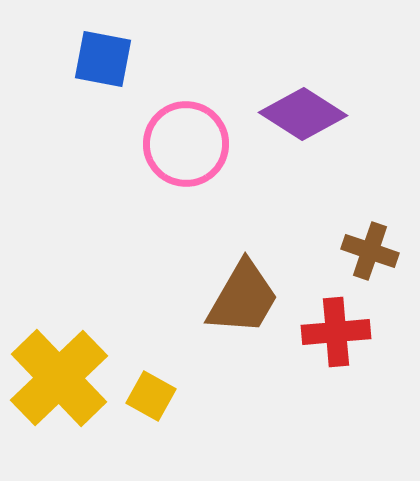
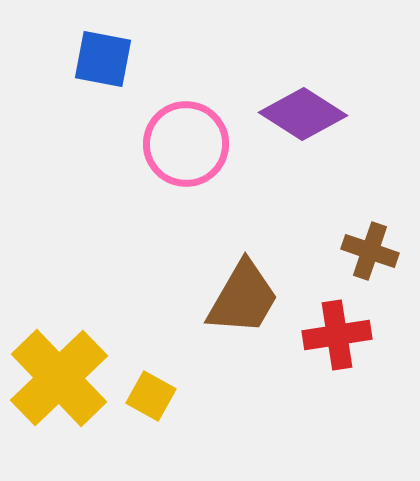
red cross: moved 1 px right, 3 px down; rotated 4 degrees counterclockwise
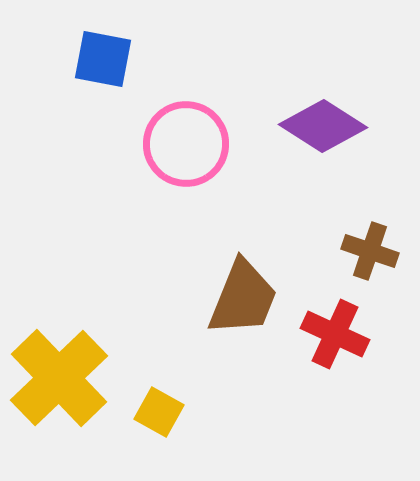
purple diamond: moved 20 px right, 12 px down
brown trapezoid: rotated 8 degrees counterclockwise
red cross: moved 2 px left, 1 px up; rotated 34 degrees clockwise
yellow square: moved 8 px right, 16 px down
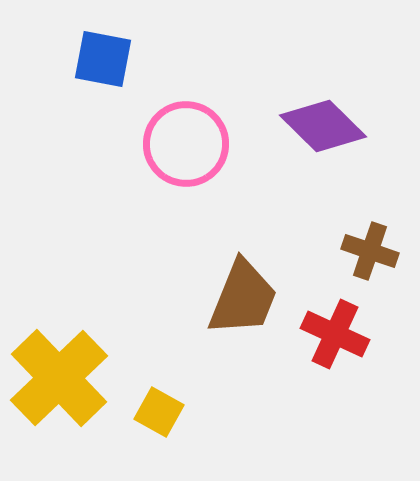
purple diamond: rotated 12 degrees clockwise
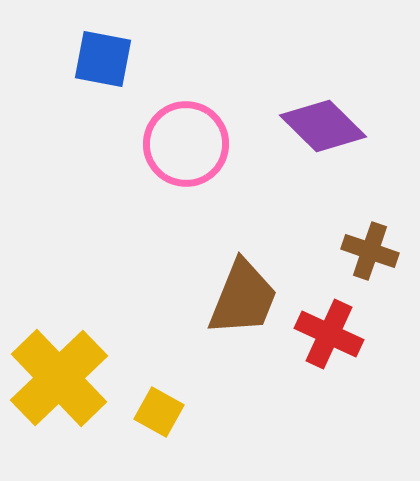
red cross: moved 6 px left
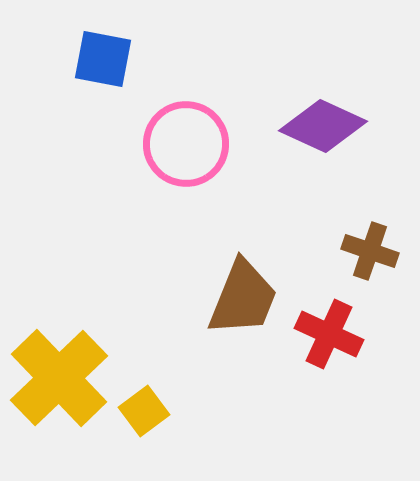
purple diamond: rotated 20 degrees counterclockwise
yellow square: moved 15 px left, 1 px up; rotated 24 degrees clockwise
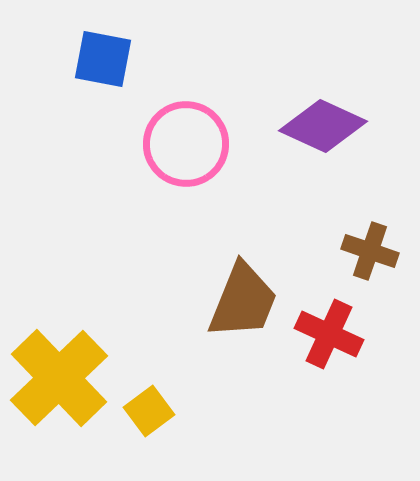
brown trapezoid: moved 3 px down
yellow square: moved 5 px right
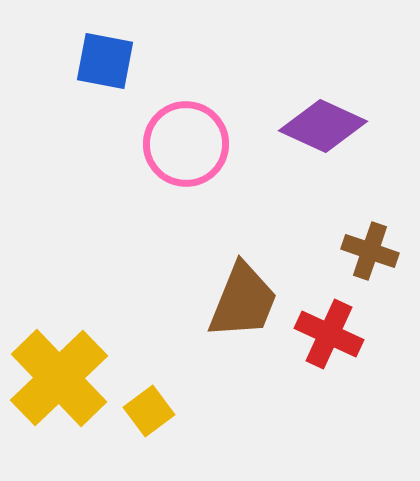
blue square: moved 2 px right, 2 px down
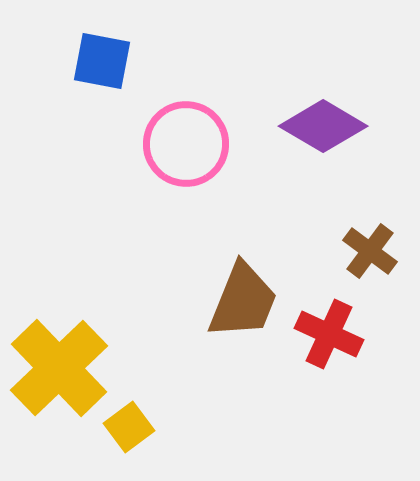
blue square: moved 3 px left
purple diamond: rotated 6 degrees clockwise
brown cross: rotated 18 degrees clockwise
yellow cross: moved 10 px up
yellow square: moved 20 px left, 16 px down
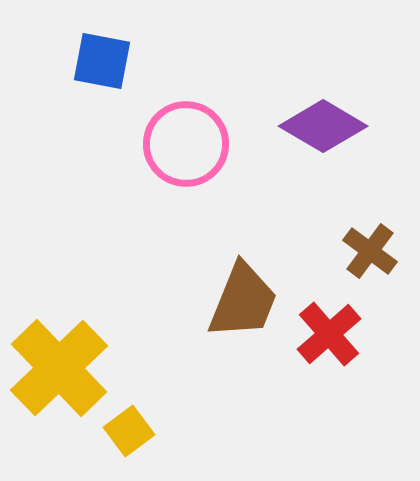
red cross: rotated 24 degrees clockwise
yellow square: moved 4 px down
